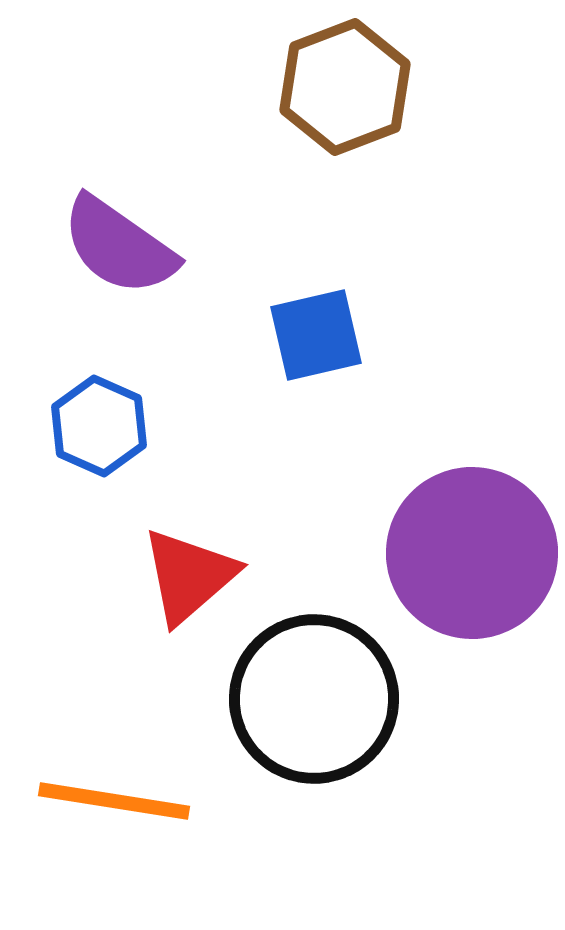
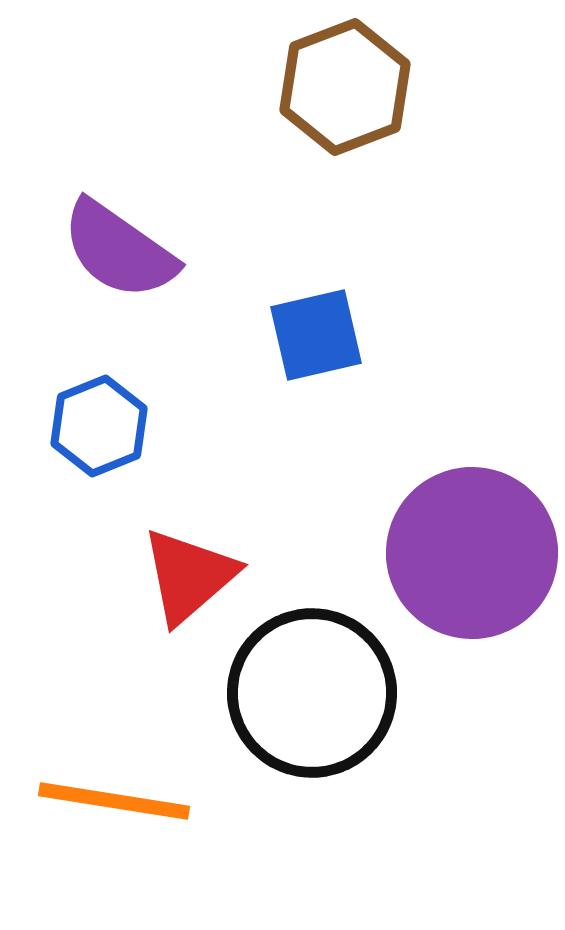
purple semicircle: moved 4 px down
blue hexagon: rotated 14 degrees clockwise
black circle: moved 2 px left, 6 px up
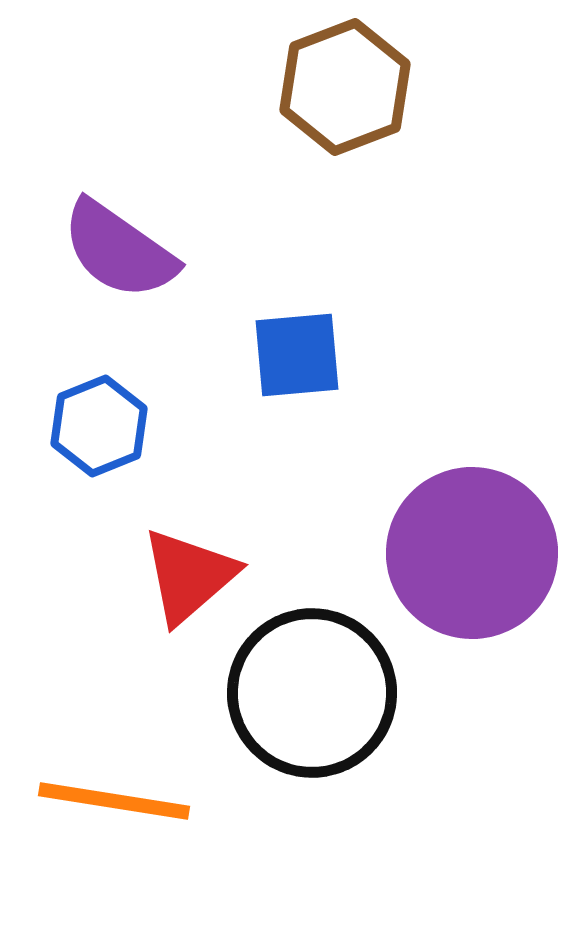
blue square: moved 19 px left, 20 px down; rotated 8 degrees clockwise
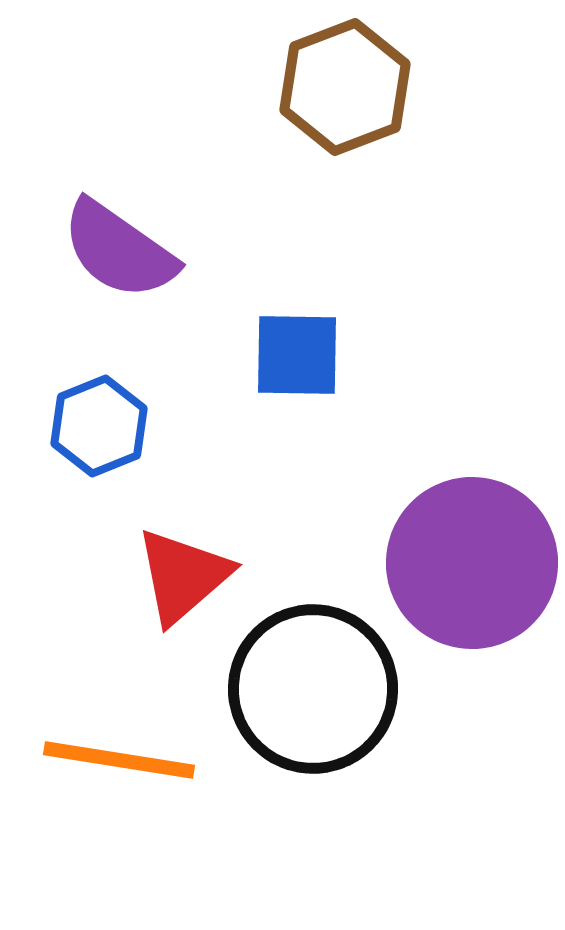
blue square: rotated 6 degrees clockwise
purple circle: moved 10 px down
red triangle: moved 6 px left
black circle: moved 1 px right, 4 px up
orange line: moved 5 px right, 41 px up
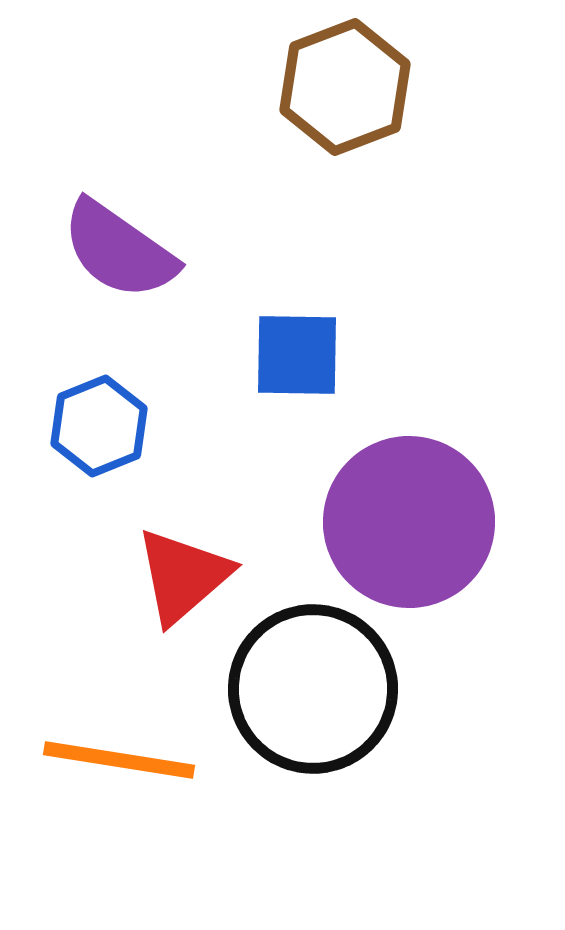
purple circle: moved 63 px left, 41 px up
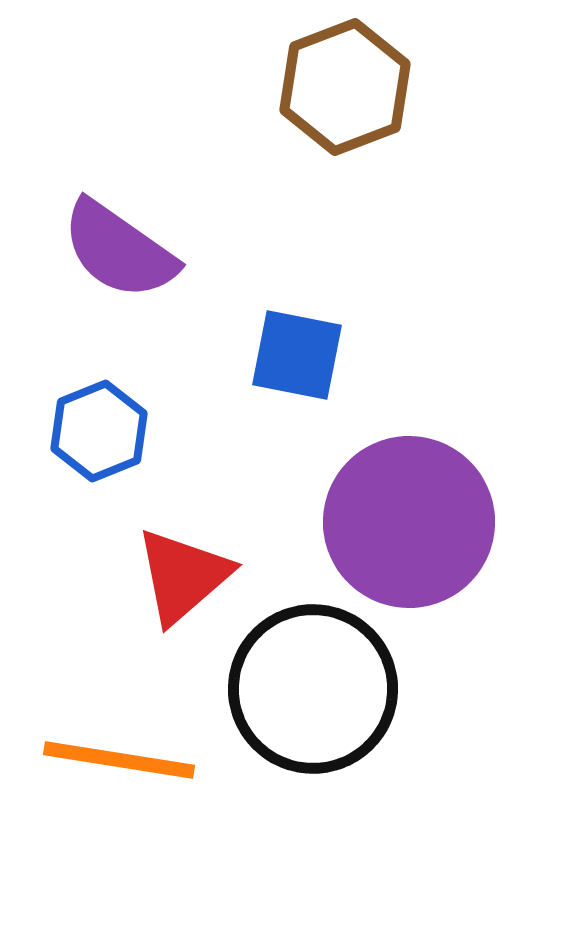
blue square: rotated 10 degrees clockwise
blue hexagon: moved 5 px down
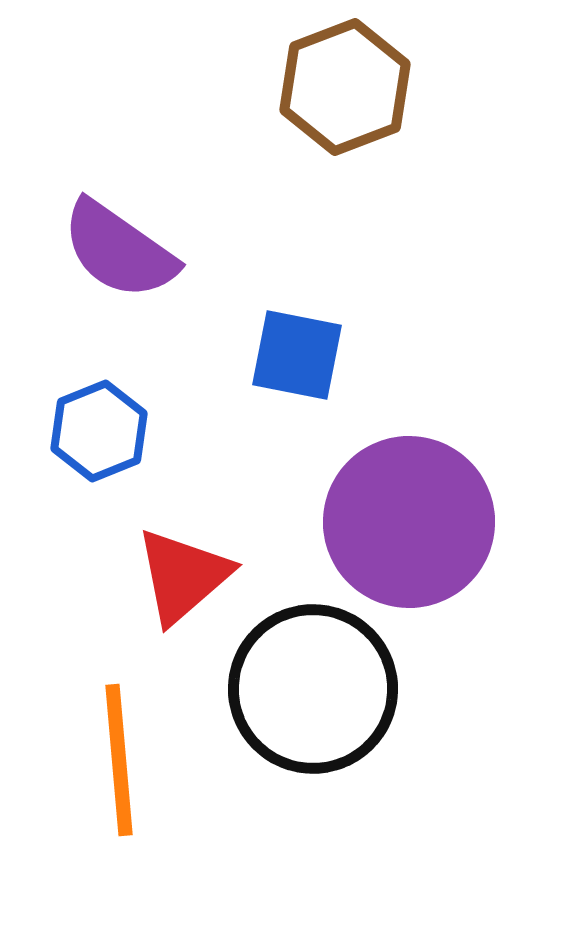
orange line: rotated 76 degrees clockwise
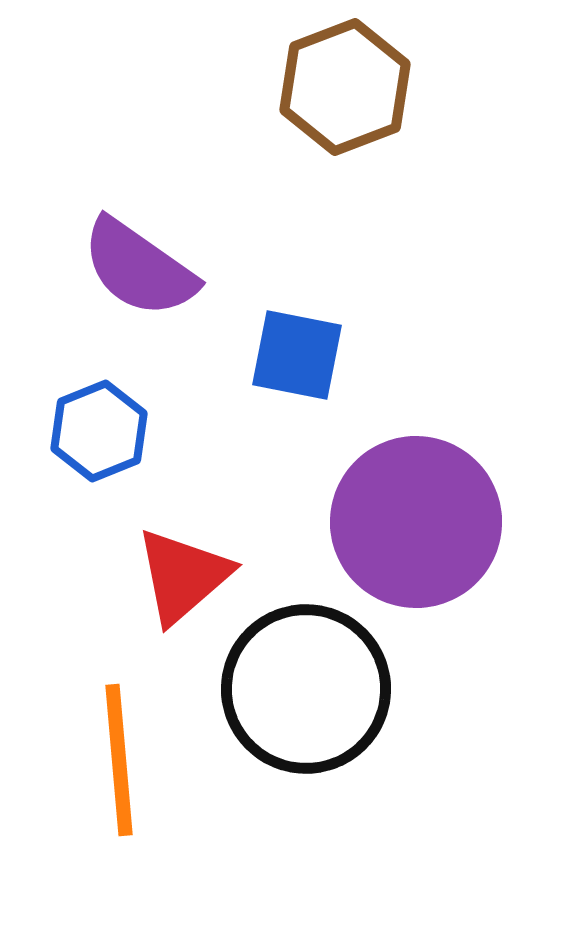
purple semicircle: moved 20 px right, 18 px down
purple circle: moved 7 px right
black circle: moved 7 px left
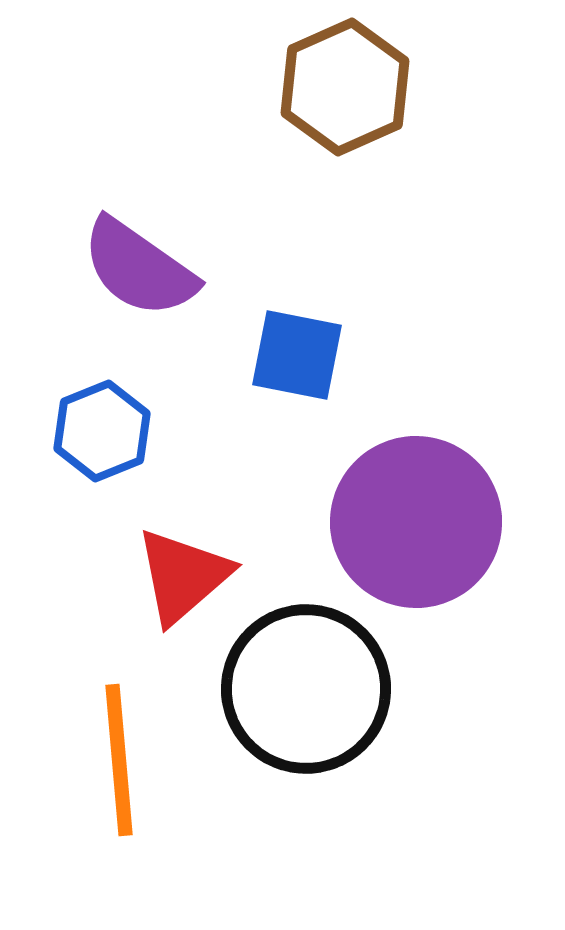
brown hexagon: rotated 3 degrees counterclockwise
blue hexagon: moved 3 px right
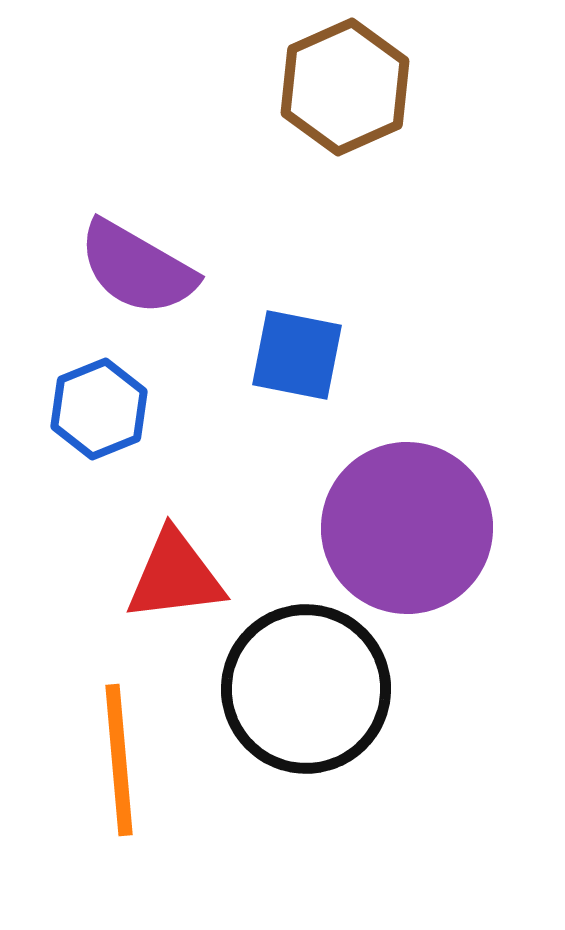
purple semicircle: moved 2 px left; rotated 5 degrees counterclockwise
blue hexagon: moved 3 px left, 22 px up
purple circle: moved 9 px left, 6 px down
red triangle: moved 8 px left; rotated 34 degrees clockwise
